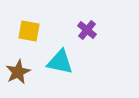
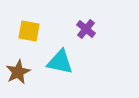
purple cross: moved 1 px left, 1 px up
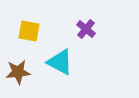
cyan triangle: rotated 16 degrees clockwise
brown star: rotated 20 degrees clockwise
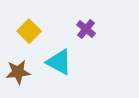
yellow square: rotated 35 degrees clockwise
cyan triangle: moved 1 px left
